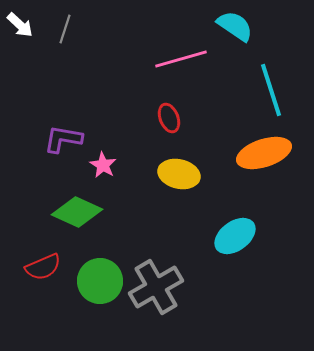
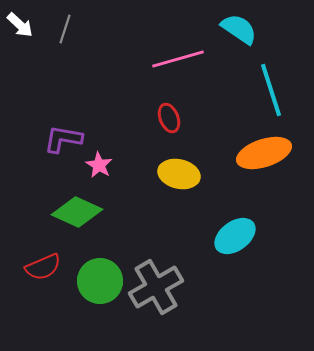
cyan semicircle: moved 4 px right, 3 px down
pink line: moved 3 px left
pink star: moved 4 px left
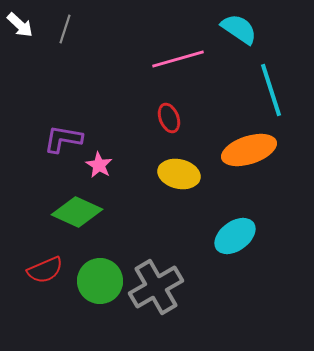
orange ellipse: moved 15 px left, 3 px up
red semicircle: moved 2 px right, 3 px down
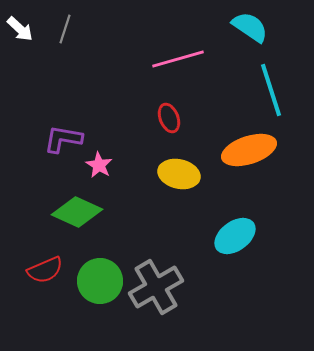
white arrow: moved 4 px down
cyan semicircle: moved 11 px right, 2 px up
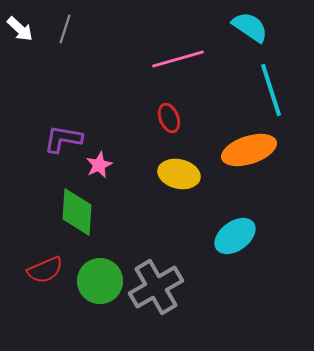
pink star: rotated 16 degrees clockwise
green diamond: rotated 69 degrees clockwise
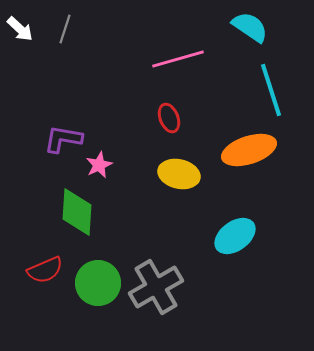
green circle: moved 2 px left, 2 px down
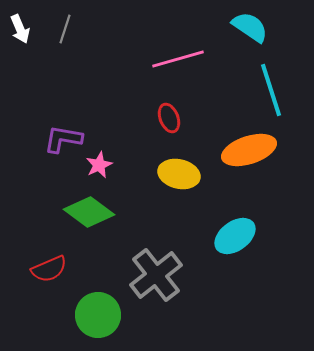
white arrow: rotated 24 degrees clockwise
green diamond: moved 12 px right; rotated 57 degrees counterclockwise
red semicircle: moved 4 px right, 1 px up
green circle: moved 32 px down
gray cross: moved 12 px up; rotated 8 degrees counterclockwise
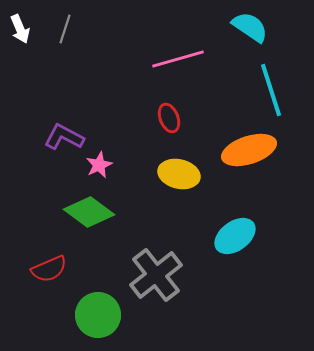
purple L-shape: moved 1 px right, 2 px up; rotated 18 degrees clockwise
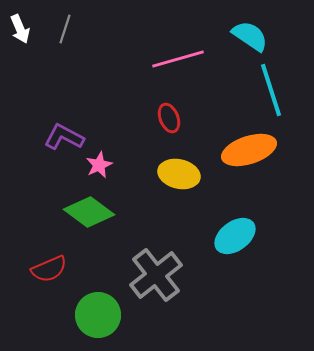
cyan semicircle: moved 9 px down
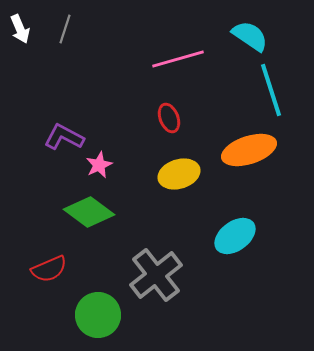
yellow ellipse: rotated 30 degrees counterclockwise
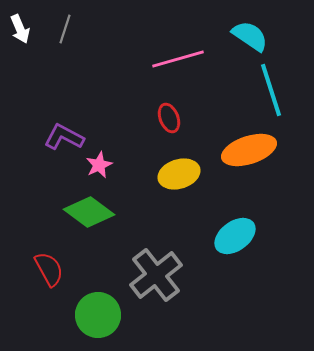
red semicircle: rotated 96 degrees counterclockwise
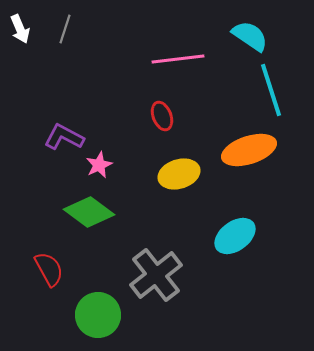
pink line: rotated 9 degrees clockwise
red ellipse: moved 7 px left, 2 px up
